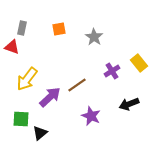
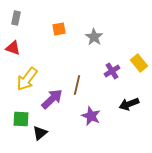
gray rectangle: moved 6 px left, 10 px up
red triangle: moved 1 px right, 1 px down
brown line: rotated 42 degrees counterclockwise
purple arrow: moved 2 px right, 2 px down
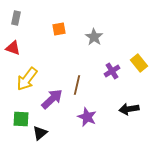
black arrow: moved 5 px down; rotated 12 degrees clockwise
purple star: moved 4 px left, 1 px down
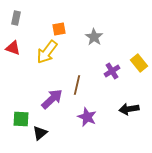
yellow arrow: moved 20 px right, 27 px up
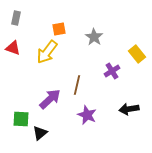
yellow rectangle: moved 2 px left, 9 px up
purple arrow: moved 2 px left
purple star: moved 2 px up
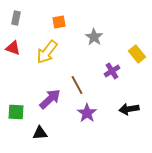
orange square: moved 7 px up
brown line: rotated 42 degrees counterclockwise
purple star: moved 2 px up; rotated 12 degrees clockwise
green square: moved 5 px left, 7 px up
black triangle: rotated 35 degrees clockwise
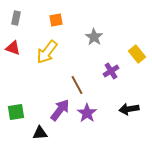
orange square: moved 3 px left, 2 px up
purple cross: moved 1 px left
purple arrow: moved 10 px right, 11 px down; rotated 10 degrees counterclockwise
green square: rotated 12 degrees counterclockwise
